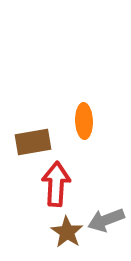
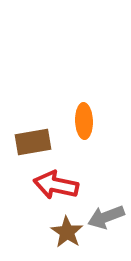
red arrow: moved 1 px down; rotated 81 degrees counterclockwise
gray arrow: moved 3 px up
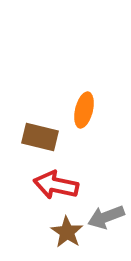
orange ellipse: moved 11 px up; rotated 16 degrees clockwise
brown rectangle: moved 7 px right, 5 px up; rotated 24 degrees clockwise
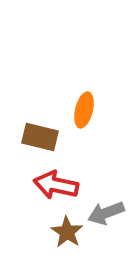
gray arrow: moved 4 px up
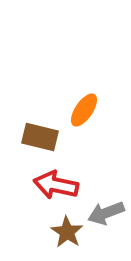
orange ellipse: rotated 20 degrees clockwise
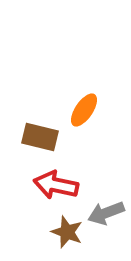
brown star: rotated 12 degrees counterclockwise
